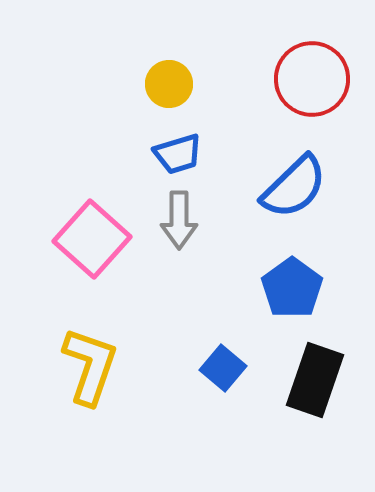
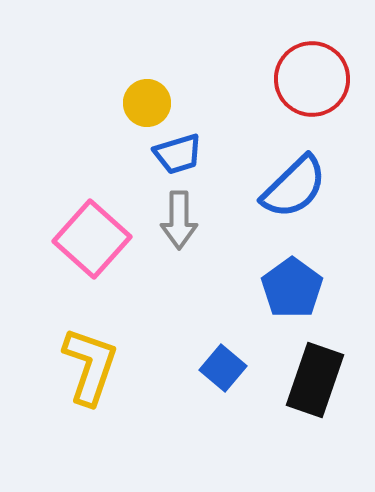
yellow circle: moved 22 px left, 19 px down
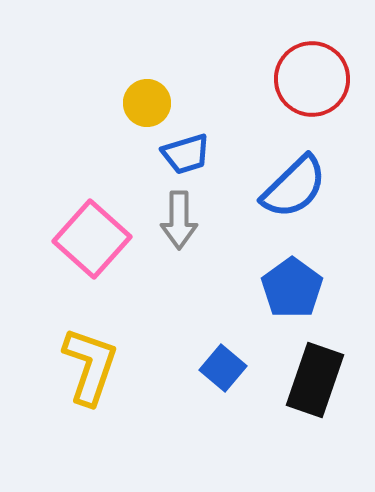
blue trapezoid: moved 8 px right
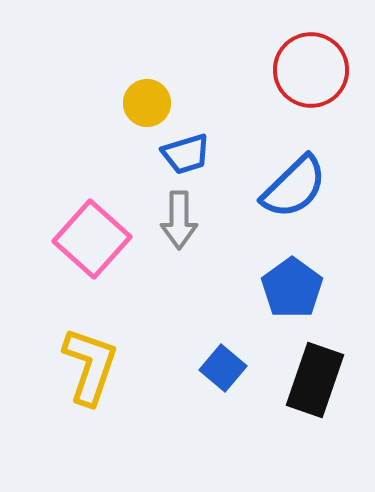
red circle: moved 1 px left, 9 px up
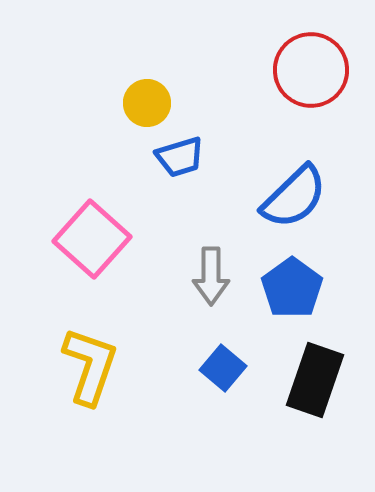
blue trapezoid: moved 6 px left, 3 px down
blue semicircle: moved 10 px down
gray arrow: moved 32 px right, 56 px down
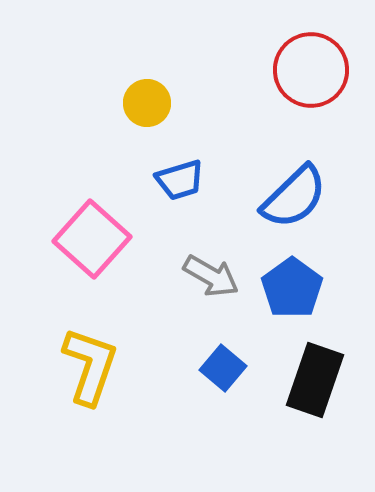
blue trapezoid: moved 23 px down
gray arrow: rotated 60 degrees counterclockwise
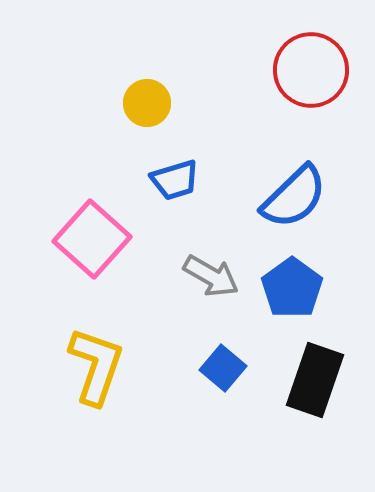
blue trapezoid: moved 5 px left
yellow L-shape: moved 6 px right
